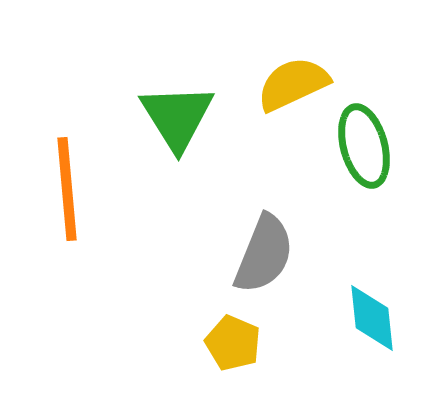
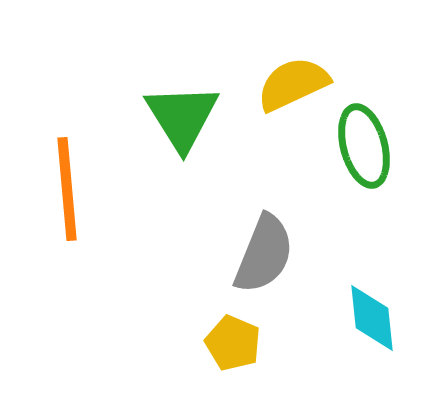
green triangle: moved 5 px right
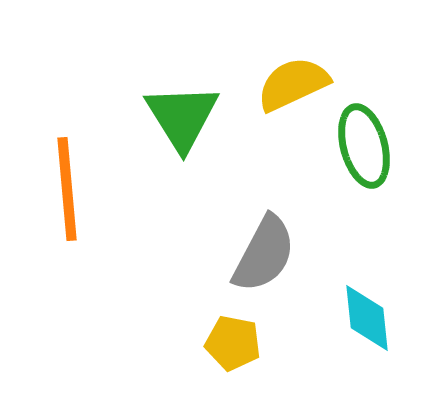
gray semicircle: rotated 6 degrees clockwise
cyan diamond: moved 5 px left
yellow pentagon: rotated 12 degrees counterclockwise
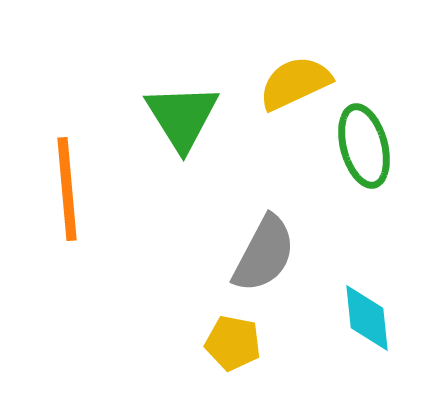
yellow semicircle: moved 2 px right, 1 px up
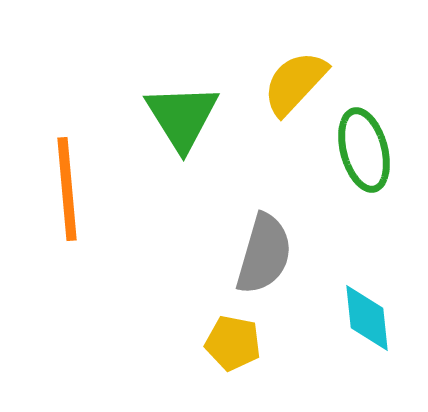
yellow semicircle: rotated 22 degrees counterclockwise
green ellipse: moved 4 px down
gray semicircle: rotated 12 degrees counterclockwise
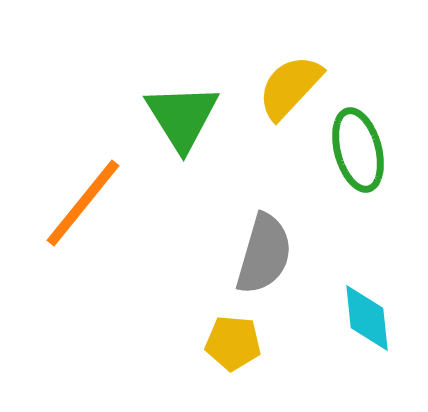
yellow semicircle: moved 5 px left, 4 px down
green ellipse: moved 6 px left
orange line: moved 16 px right, 14 px down; rotated 44 degrees clockwise
yellow pentagon: rotated 6 degrees counterclockwise
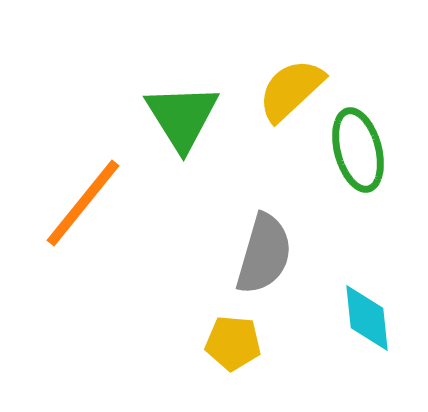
yellow semicircle: moved 1 px right, 3 px down; rotated 4 degrees clockwise
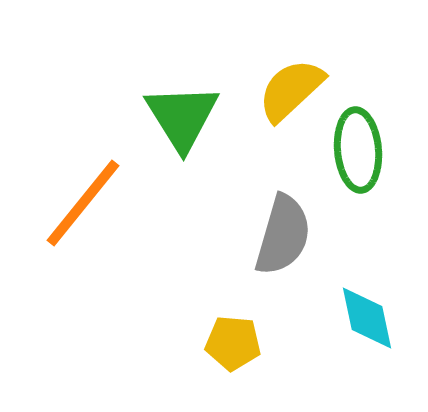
green ellipse: rotated 10 degrees clockwise
gray semicircle: moved 19 px right, 19 px up
cyan diamond: rotated 6 degrees counterclockwise
